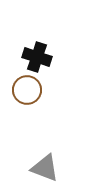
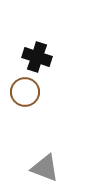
brown circle: moved 2 px left, 2 px down
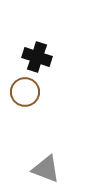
gray triangle: moved 1 px right, 1 px down
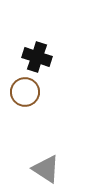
gray triangle: rotated 12 degrees clockwise
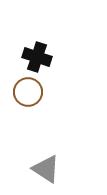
brown circle: moved 3 px right
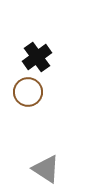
black cross: rotated 36 degrees clockwise
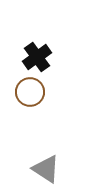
brown circle: moved 2 px right
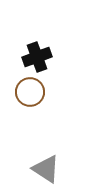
black cross: rotated 16 degrees clockwise
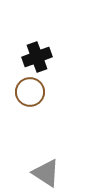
gray triangle: moved 4 px down
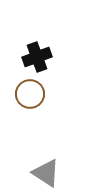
brown circle: moved 2 px down
